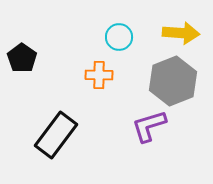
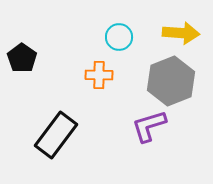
gray hexagon: moved 2 px left
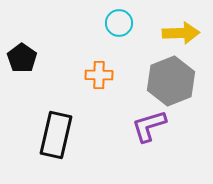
yellow arrow: rotated 6 degrees counterclockwise
cyan circle: moved 14 px up
black rectangle: rotated 24 degrees counterclockwise
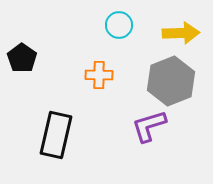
cyan circle: moved 2 px down
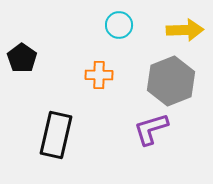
yellow arrow: moved 4 px right, 3 px up
purple L-shape: moved 2 px right, 3 px down
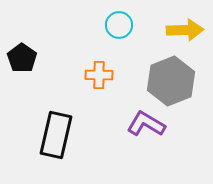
purple L-shape: moved 5 px left, 5 px up; rotated 48 degrees clockwise
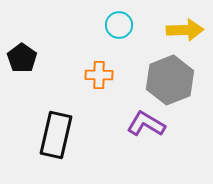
gray hexagon: moved 1 px left, 1 px up
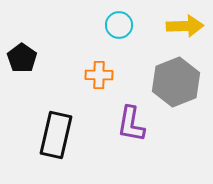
yellow arrow: moved 4 px up
gray hexagon: moved 6 px right, 2 px down
purple L-shape: moved 15 px left; rotated 111 degrees counterclockwise
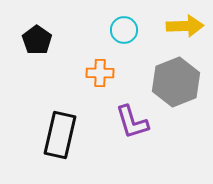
cyan circle: moved 5 px right, 5 px down
black pentagon: moved 15 px right, 18 px up
orange cross: moved 1 px right, 2 px up
purple L-shape: moved 1 px right, 2 px up; rotated 27 degrees counterclockwise
black rectangle: moved 4 px right
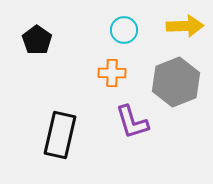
orange cross: moved 12 px right
